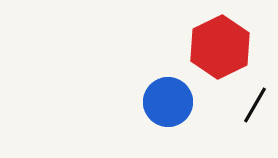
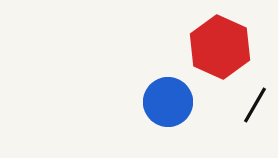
red hexagon: rotated 10 degrees counterclockwise
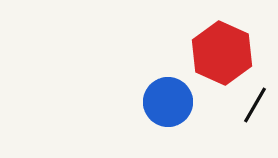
red hexagon: moved 2 px right, 6 px down
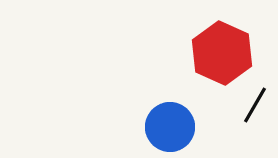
blue circle: moved 2 px right, 25 px down
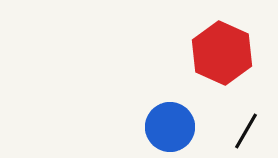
black line: moved 9 px left, 26 px down
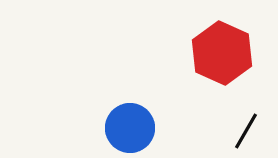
blue circle: moved 40 px left, 1 px down
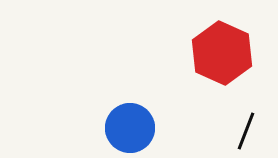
black line: rotated 9 degrees counterclockwise
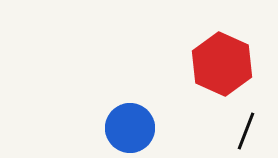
red hexagon: moved 11 px down
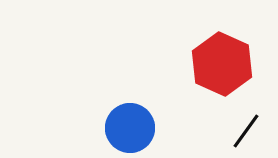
black line: rotated 15 degrees clockwise
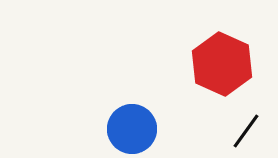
blue circle: moved 2 px right, 1 px down
